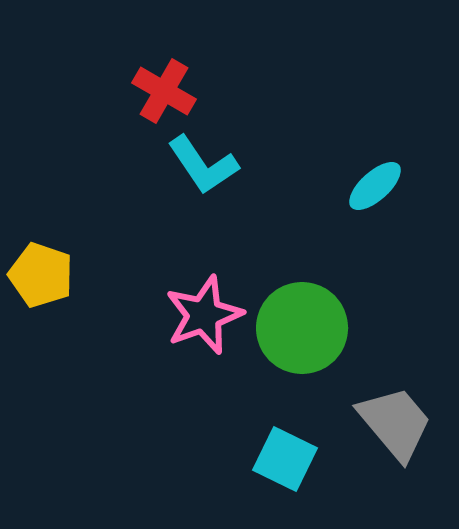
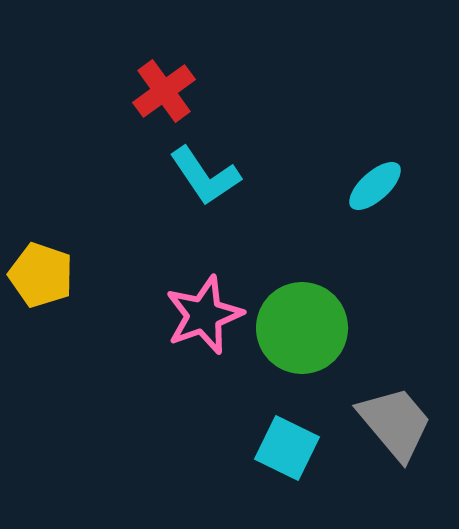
red cross: rotated 24 degrees clockwise
cyan L-shape: moved 2 px right, 11 px down
cyan square: moved 2 px right, 11 px up
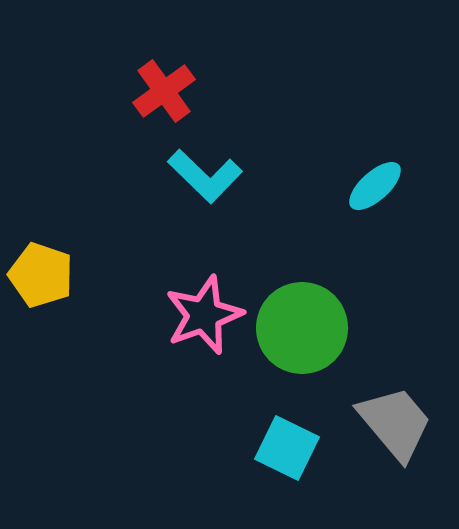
cyan L-shape: rotated 12 degrees counterclockwise
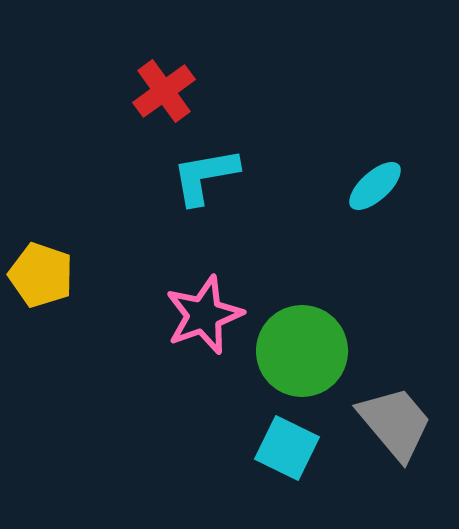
cyan L-shape: rotated 126 degrees clockwise
green circle: moved 23 px down
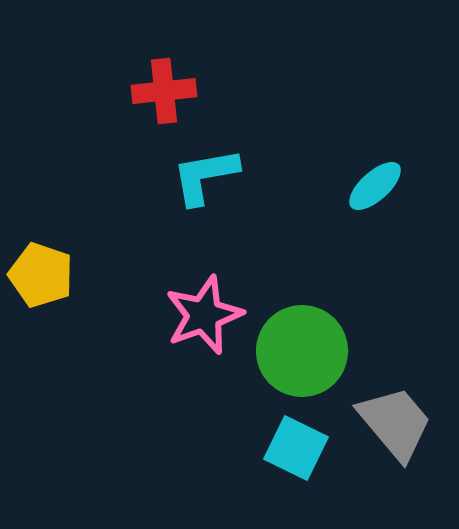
red cross: rotated 30 degrees clockwise
cyan square: moved 9 px right
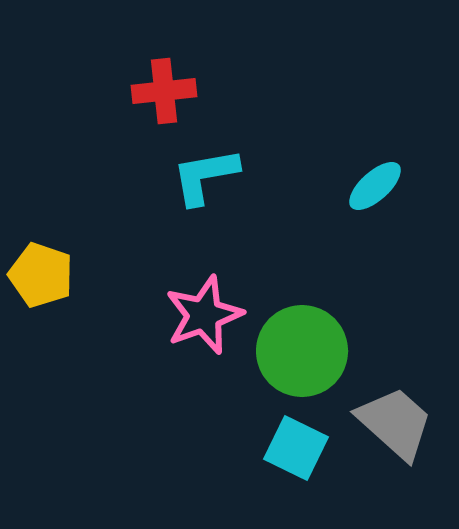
gray trapezoid: rotated 8 degrees counterclockwise
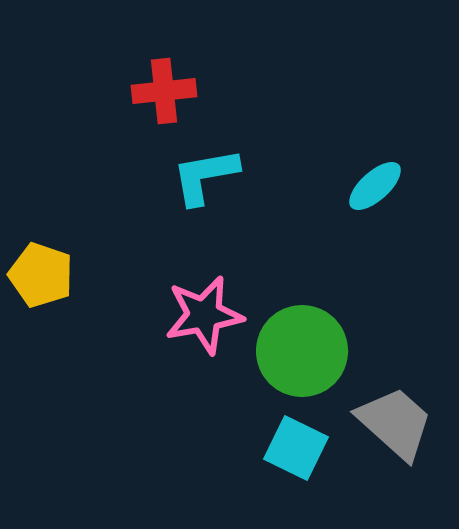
pink star: rotated 10 degrees clockwise
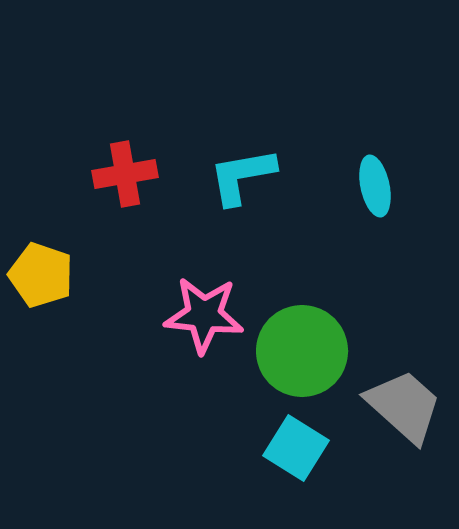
red cross: moved 39 px left, 83 px down; rotated 4 degrees counterclockwise
cyan L-shape: moved 37 px right
cyan ellipse: rotated 60 degrees counterclockwise
pink star: rotated 16 degrees clockwise
gray trapezoid: moved 9 px right, 17 px up
cyan square: rotated 6 degrees clockwise
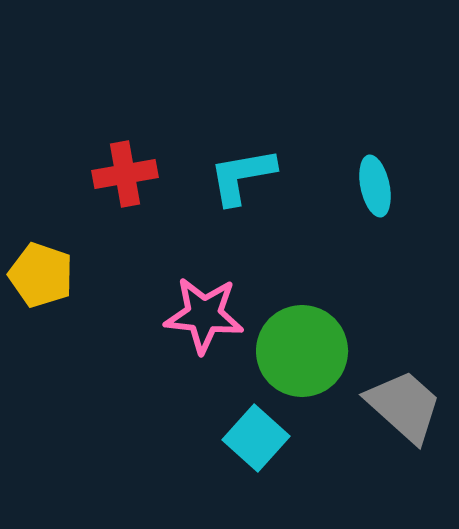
cyan square: moved 40 px left, 10 px up; rotated 10 degrees clockwise
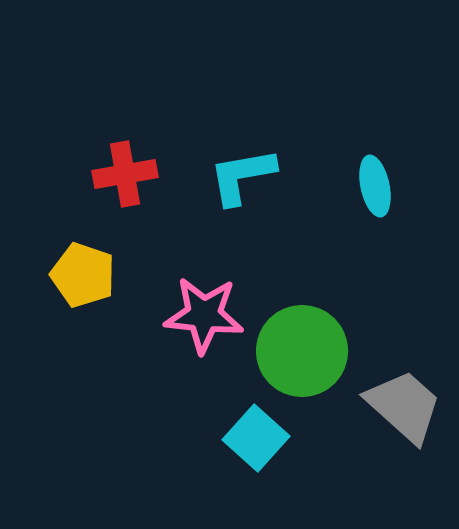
yellow pentagon: moved 42 px right
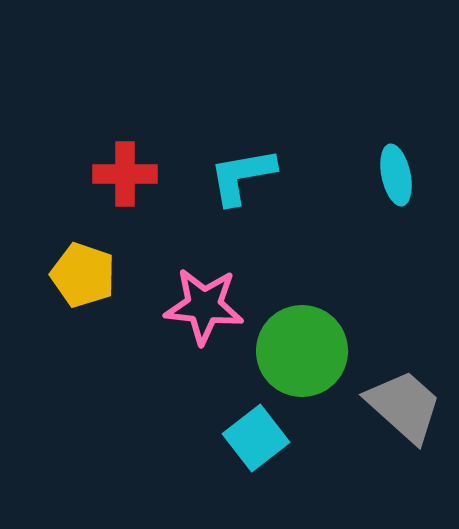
red cross: rotated 10 degrees clockwise
cyan ellipse: moved 21 px right, 11 px up
pink star: moved 9 px up
cyan square: rotated 10 degrees clockwise
